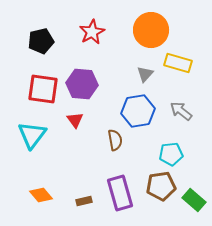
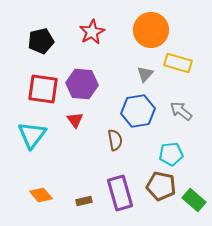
brown pentagon: rotated 20 degrees clockwise
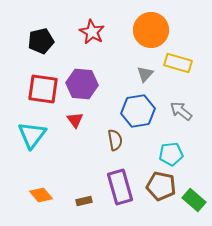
red star: rotated 15 degrees counterclockwise
purple rectangle: moved 6 px up
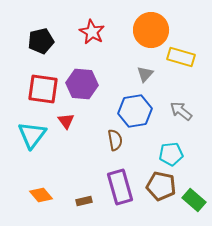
yellow rectangle: moved 3 px right, 6 px up
blue hexagon: moved 3 px left
red triangle: moved 9 px left, 1 px down
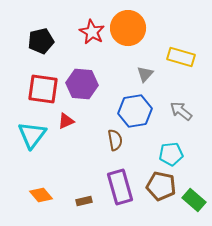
orange circle: moved 23 px left, 2 px up
red triangle: rotated 42 degrees clockwise
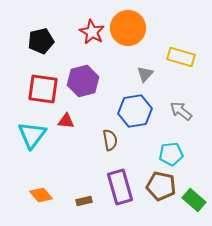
purple hexagon: moved 1 px right, 3 px up; rotated 20 degrees counterclockwise
red triangle: rotated 30 degrees clockwise
brown semicircle: moved 5 px left
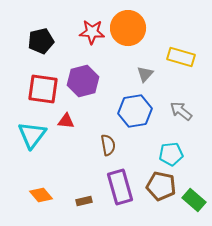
red star: rotated 25 degrees counterclockwise
brown semicircle: moved 2 px left, 5 px down
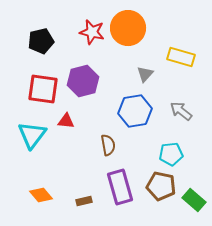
red star: rotated 10 degrees clockwise
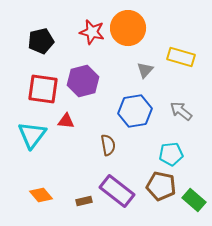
gray triangle: moved 4 px up
purple rectangle: moved 3 px left, 4 px down; rotated 36 degrees counterclockwise
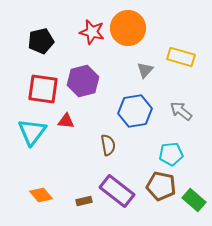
cyan triangle: moved 3 px up
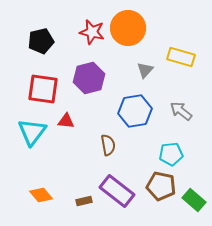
purple hexagon: moved 6 px right, 3 px up
